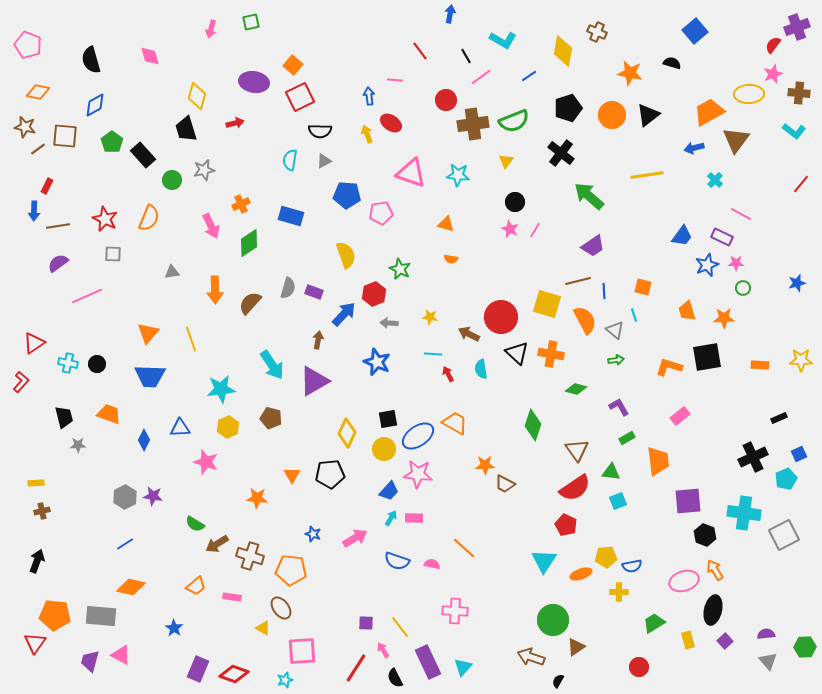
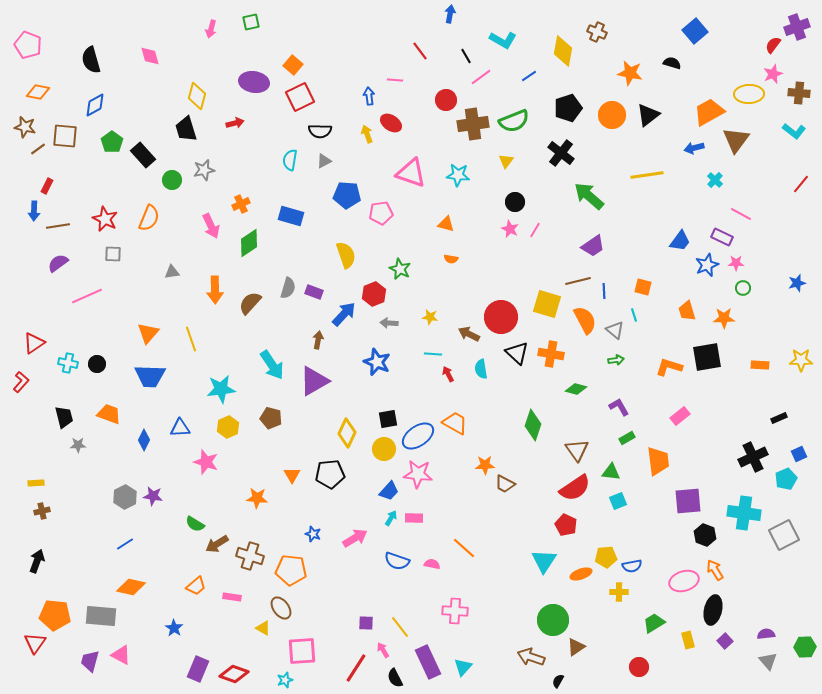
blue trapezoid at (682, 236): moved 2 px left, 5 px down
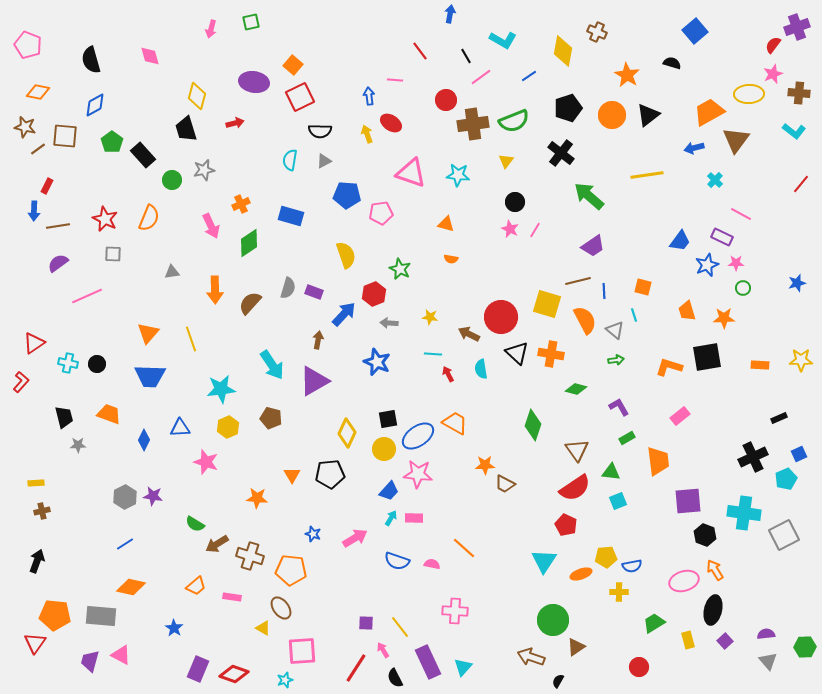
orange star at (630, 73): moved 3 px left, 2 px down; rotated 20 degrees clockwise
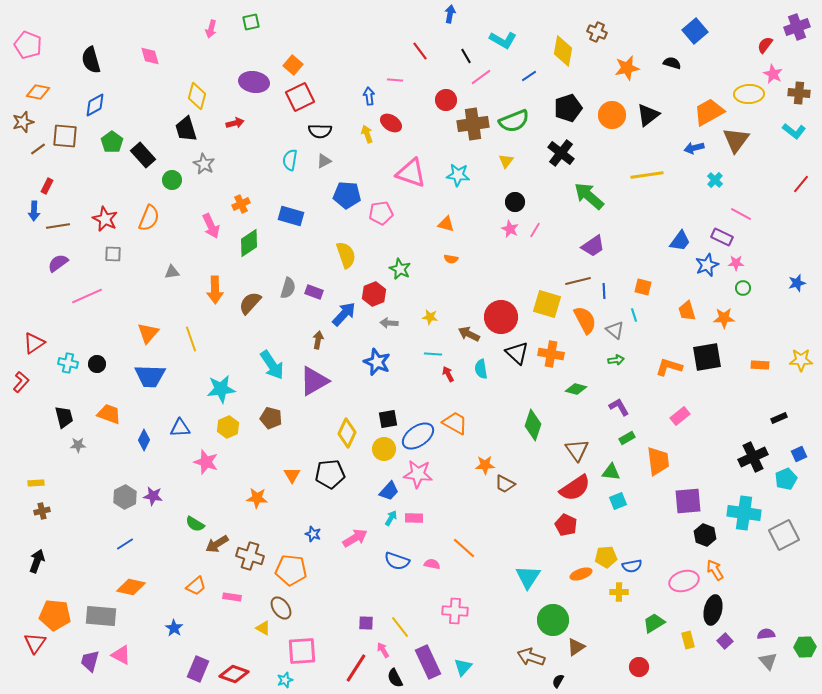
red semicircle at (773, 45): moved 8 px left
pink star at (773, 74): rotated 24 degrees counterclockwise
orange star at (627, 75): moved 7 px up; rotated 30 degrees clockwise
brown star at (25, 127): moved 2 px left, 5 px up; rotated 30 degrees counterclockwise
gray star at (204, 170): moved 6 px up; rotated 30 degrees counterclockwise
cyan triangle at (544, 561): moved 16 px left, 16 px down
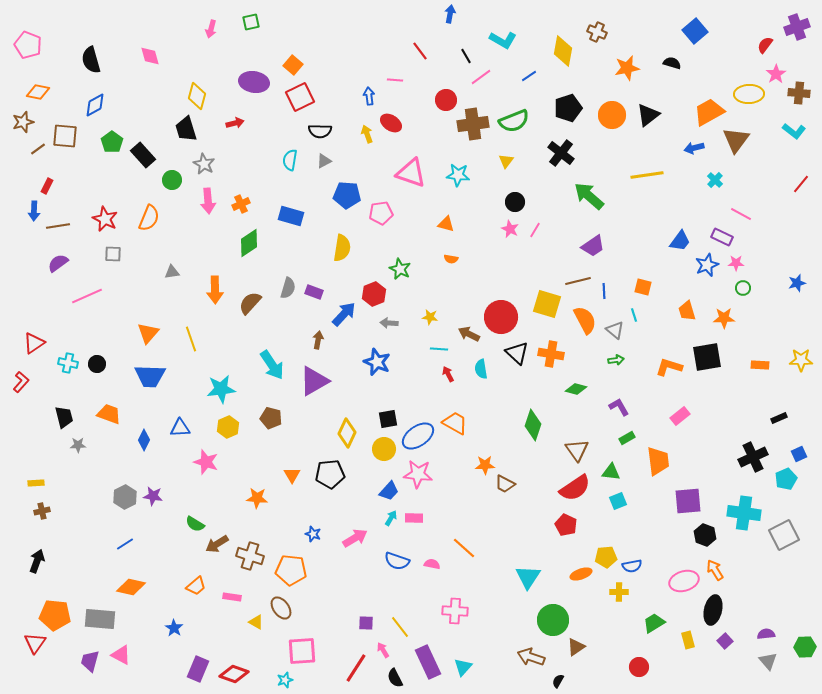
pink star at (773, 74): moved 3 px right; rotated 12 degrees clockwise
pink arrow at (211, 226): moved 3 px left, 25 px up; rotated 20 degrees clockwise
yellow semicircle at (346, 255): moved 4 px left, 7 px up; rotated 28 degrees clockwise
cyan line at (433, 354): moved 6 px right, 5 px up
gray rectangle at (101, 616): moved 1 px left, 3 px down
yellow triangle at (263, 628): moved 7 px left, 6 px up
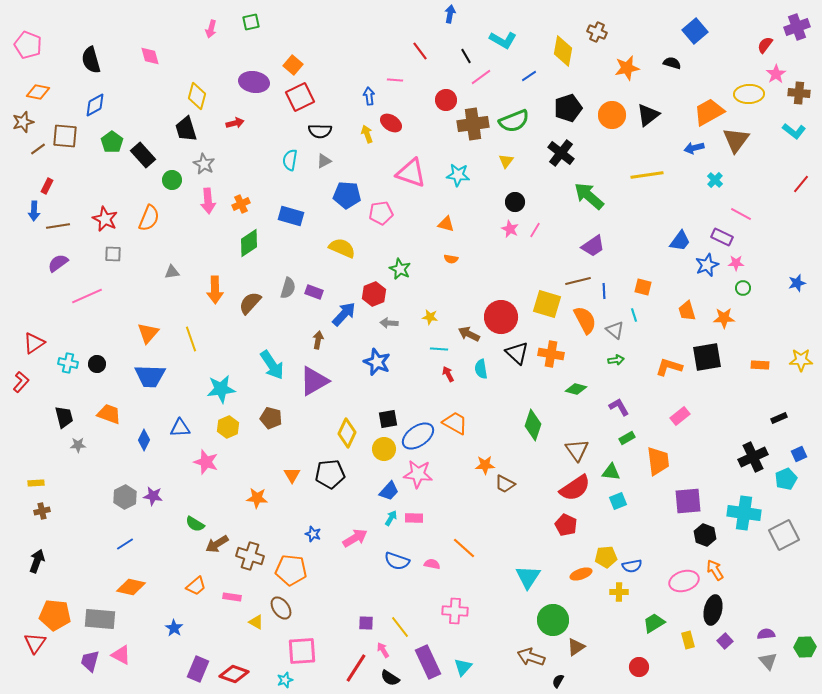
yellow semicircle at (342, 248): rotated 76 degrees counterclockwise
black semicircle at (395, 678): moved 5 px left; rotated 30 degrees counterclockwise
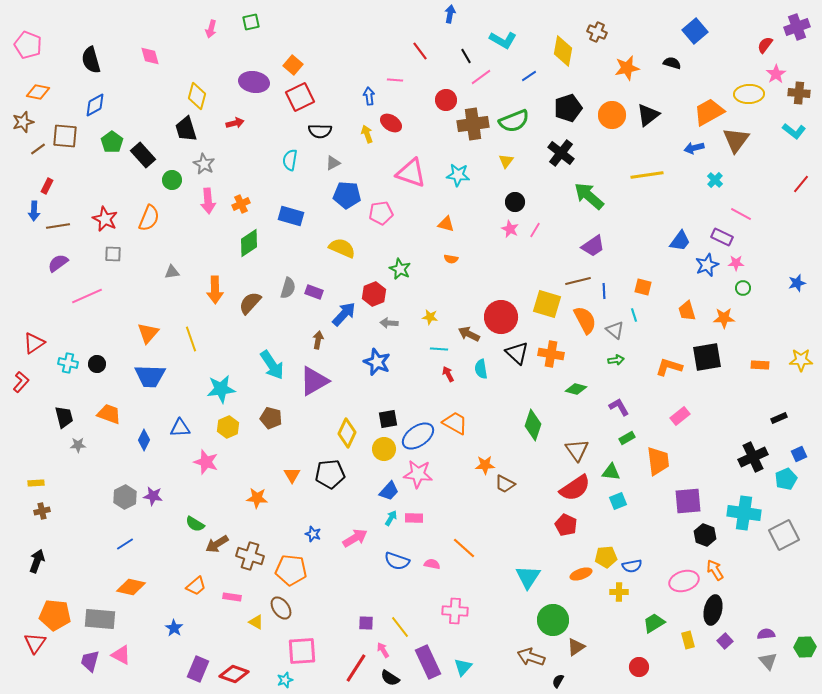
gray triangle at (324, 161): moved 9 px right, 2 px down
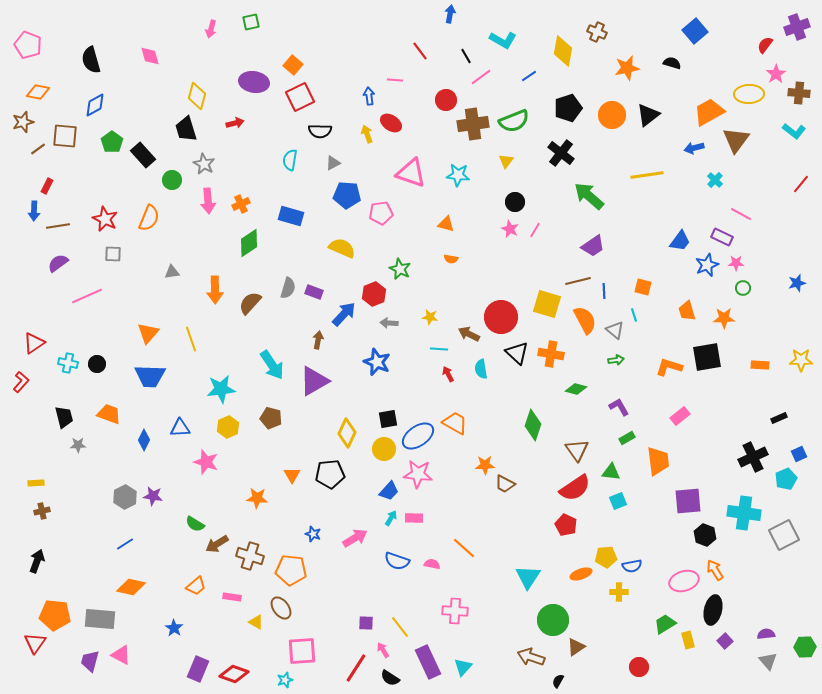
green trapezoid at (654, 623): moved 11 px right, 1 px down
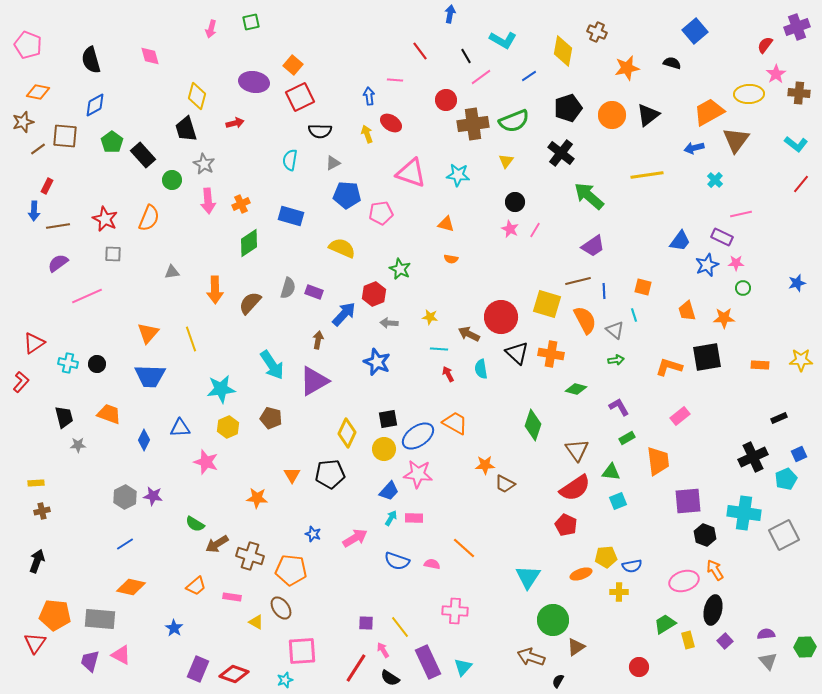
cyan L-shape at (794, 131): moved 2 px right, 13 px down
pink line at (741, 214): rotated 40 degrees counterclockwise
